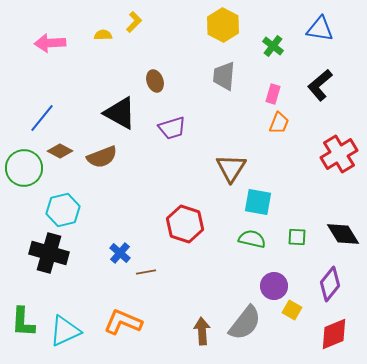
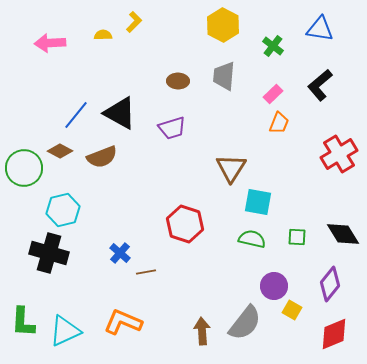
brown ellipse: moved 23 px right; rotated 70 degrees counterclockwise
pink rectangle: rotated 30 degrees clockwise
blue line: moved 34 px right, 3 px up
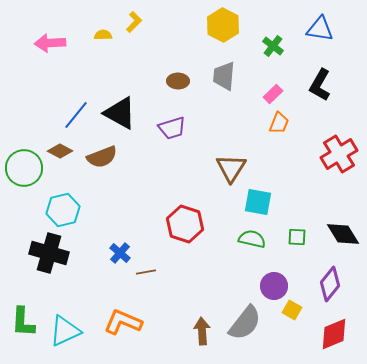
black L-shape: rotated 20 degrees counterclockwise
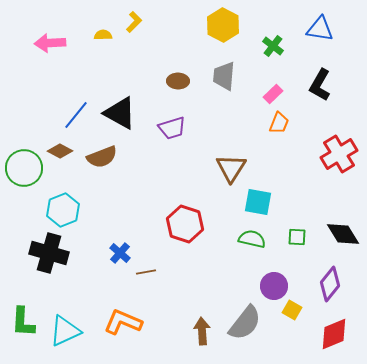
cyan hexagon: rotated 8 degrees counterclockwise
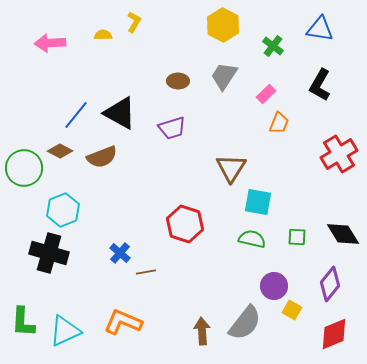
yellow L-shape: rotated 15 degrees counterclockwise
gray trapezoid: rotated 28 degrees clockwise
pink rectangle: moved 7 px left
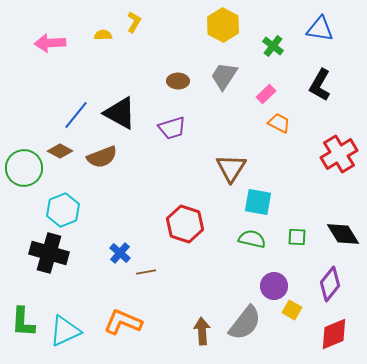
orange trapezoid: rotated 85 degrees counterclockwise
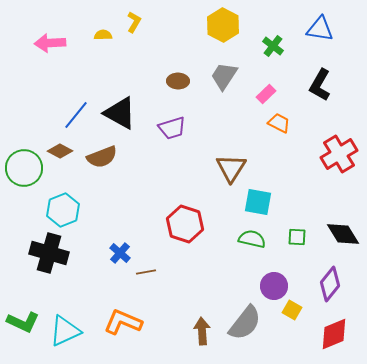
green L-shape: rotated 68 degrees counterclockwise
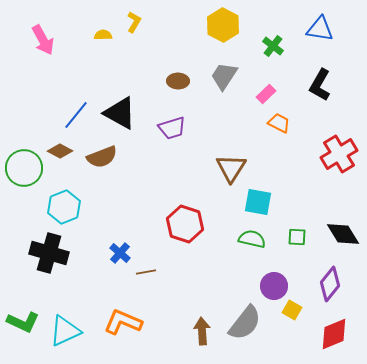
pink arrow: moved 7 px left, 3 px up; rotated 116 degrees counterclockwise
cyan hexagon: moved 1 px right, 3 px up
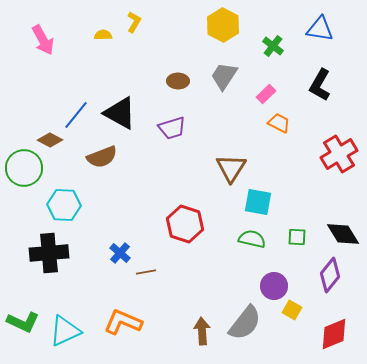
brown diamond: moved 10 px left, 11 px up
cyan hexagon: moved 2 px up; rotated 24 degrees clockwise
black cross: rotated 21 degrees counterclockwise
purple diamond: moved 9 px up
